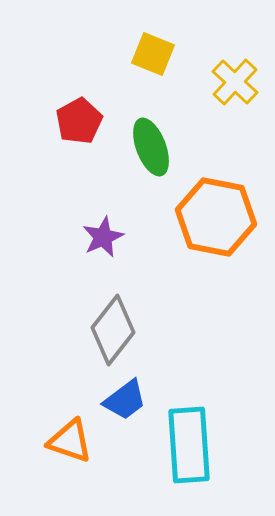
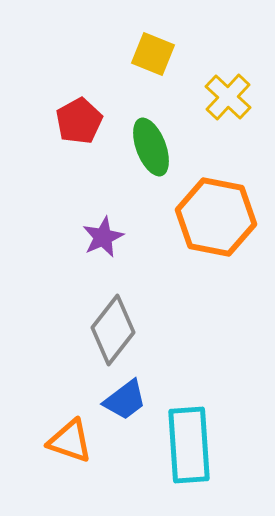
yellow cross: moved 7 px left, 15 px down
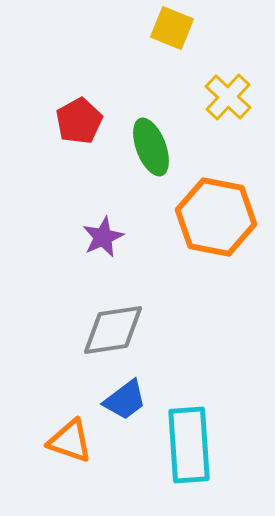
yellow square: moved 19 px right, 26 px up
gray diamond: rotated 44 degrees clockwise
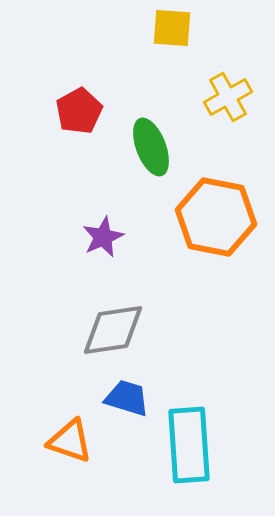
yellow square: rotated 18 degrees counterclockwise
yellow cross: rotated 18 degrees clockwise
red pentagon: moved 10 px up
blue trapezoid: moved 2 px right, 2 px up; rotated 126 degrees counterclockwise
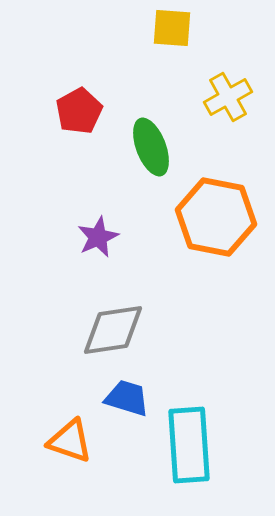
purple star: moved 5 px left
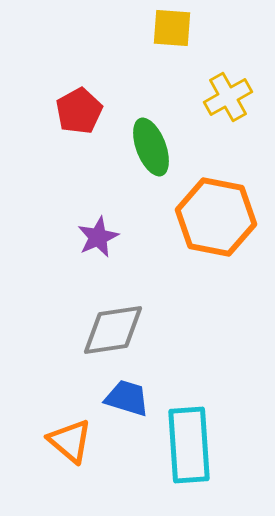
orange triangle: rotated 21 degrees clockwise
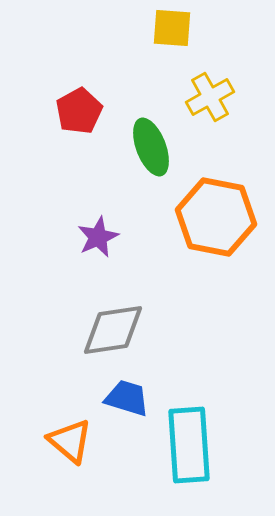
yellow cross: moved 18 px left
